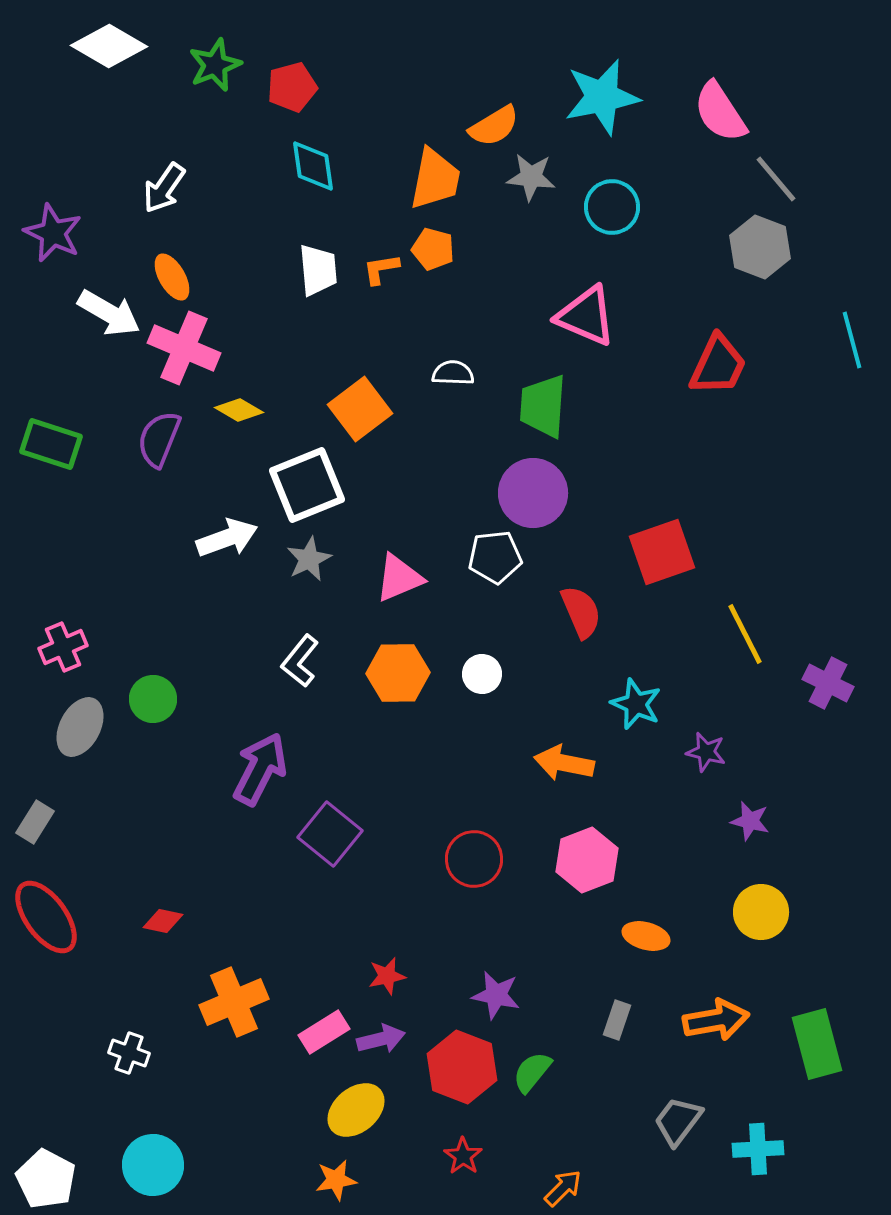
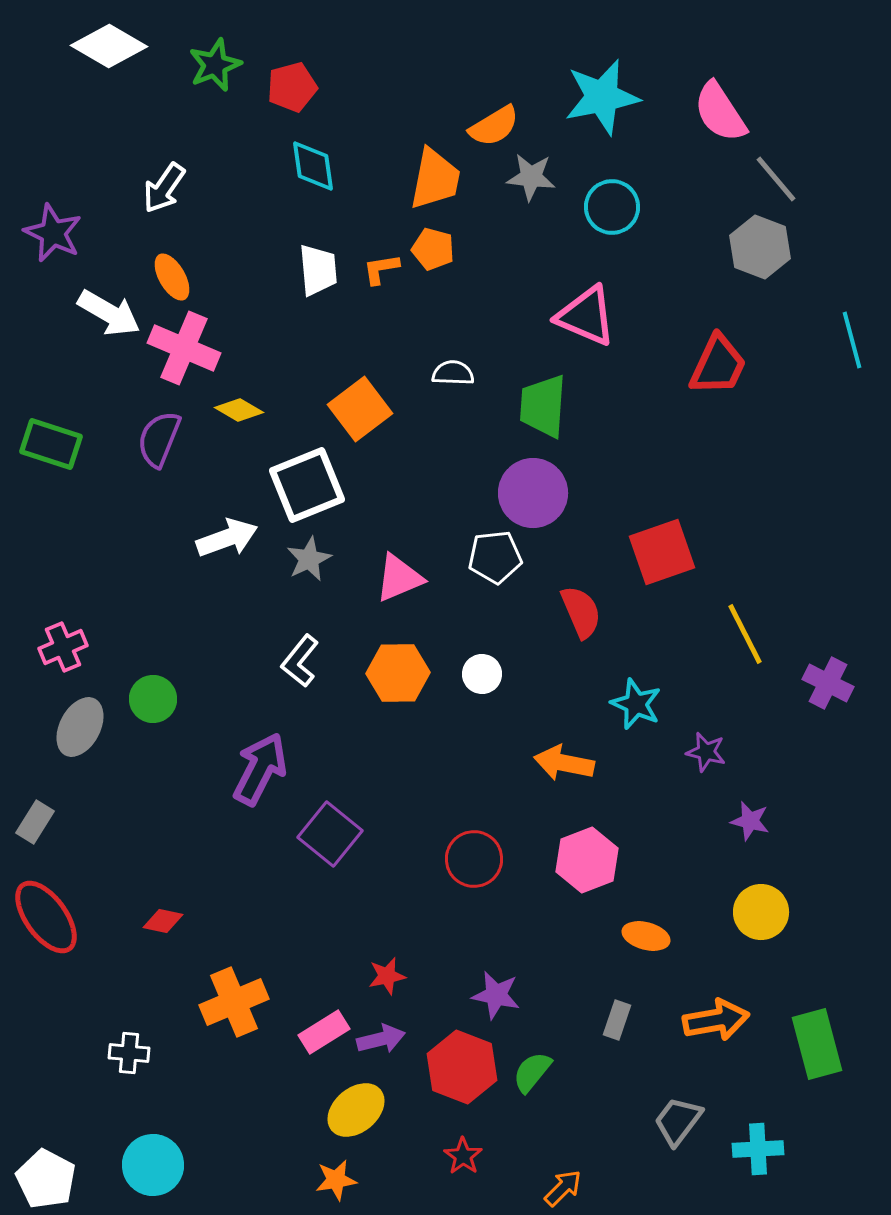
white cross at (129, 1053): rotated 15 degrees counterclockwise
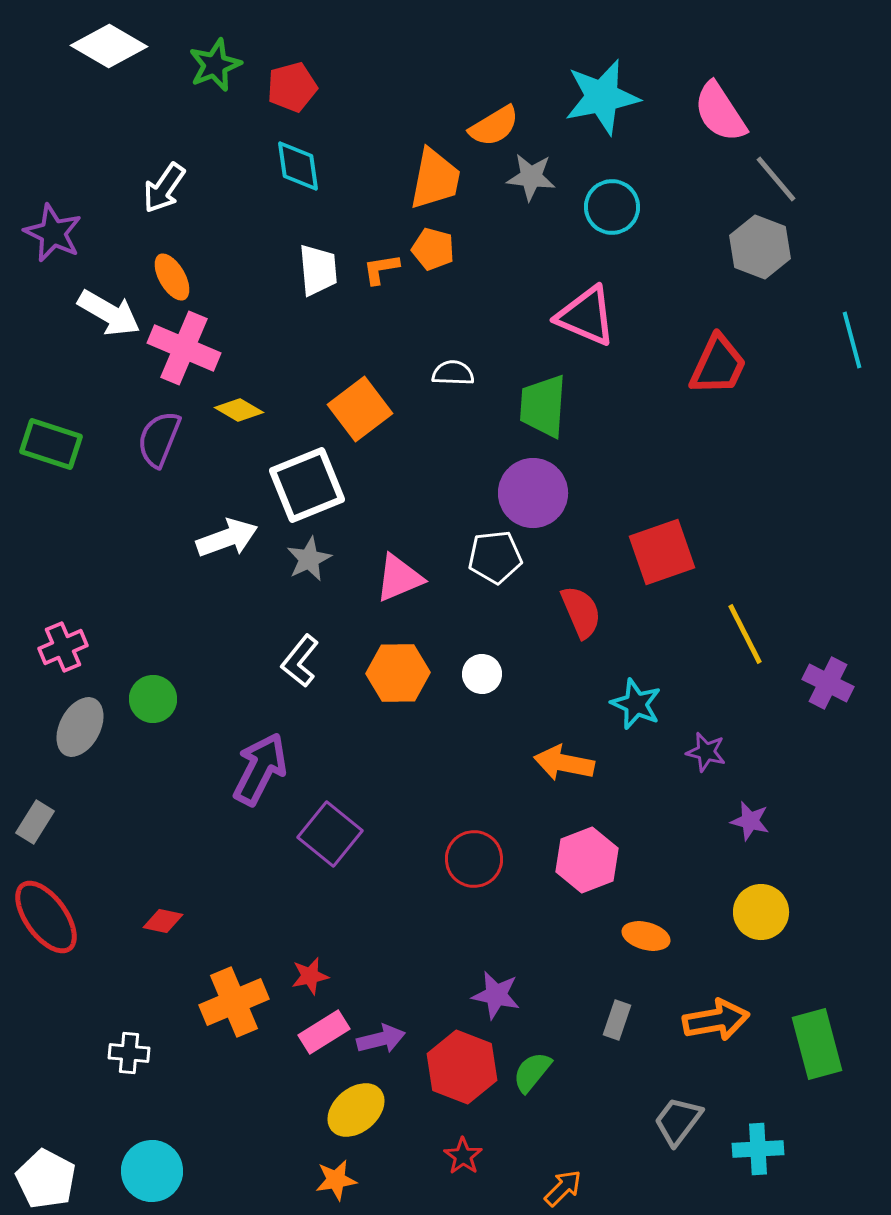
cyan diamond at (313, 166): moved 15 px left
red star at (387, 976): moved 77 px left
cyan circle at (153, 1165): moved 1 px left, 6 px down
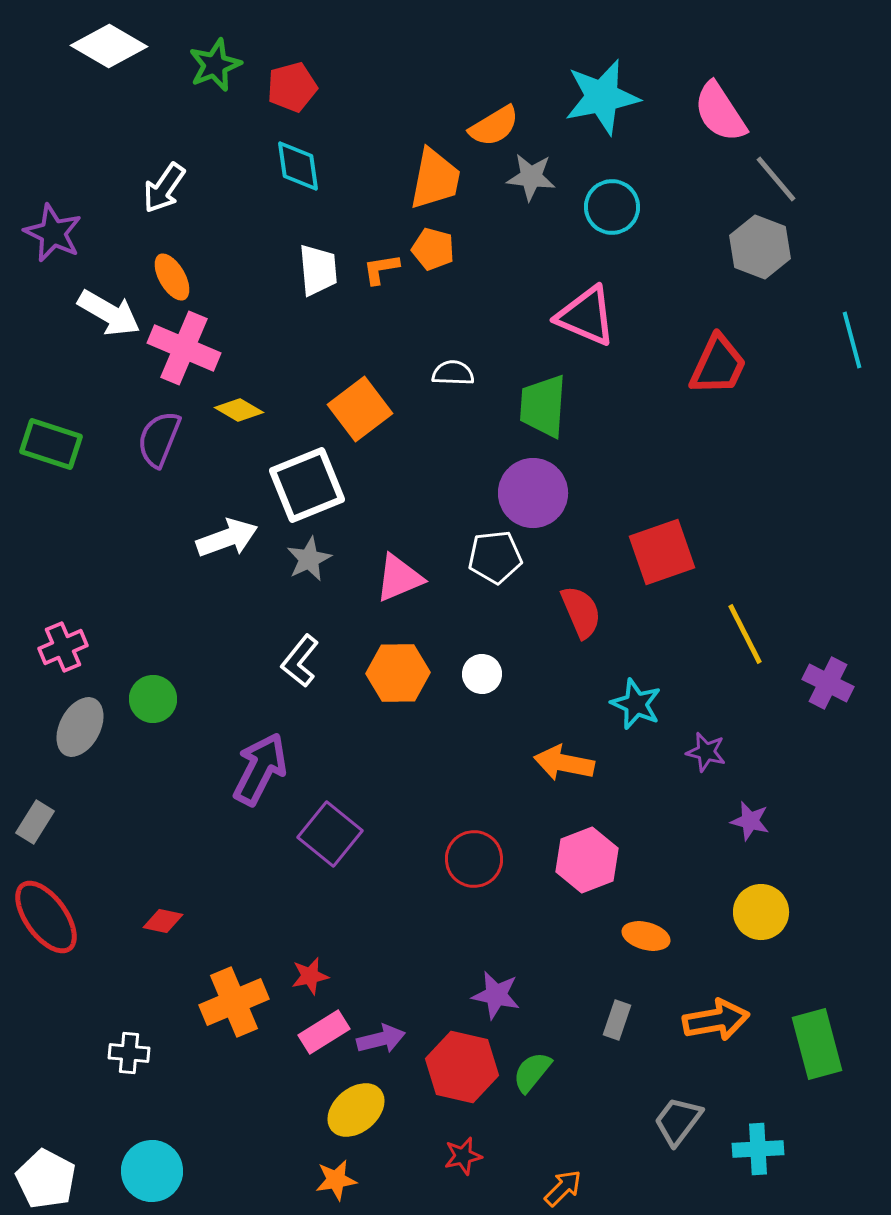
red hexagon at (462, 1067): rotated 8 degrees counterclockwise
red star at (463, 1156): rotated 24 degrees clockwise
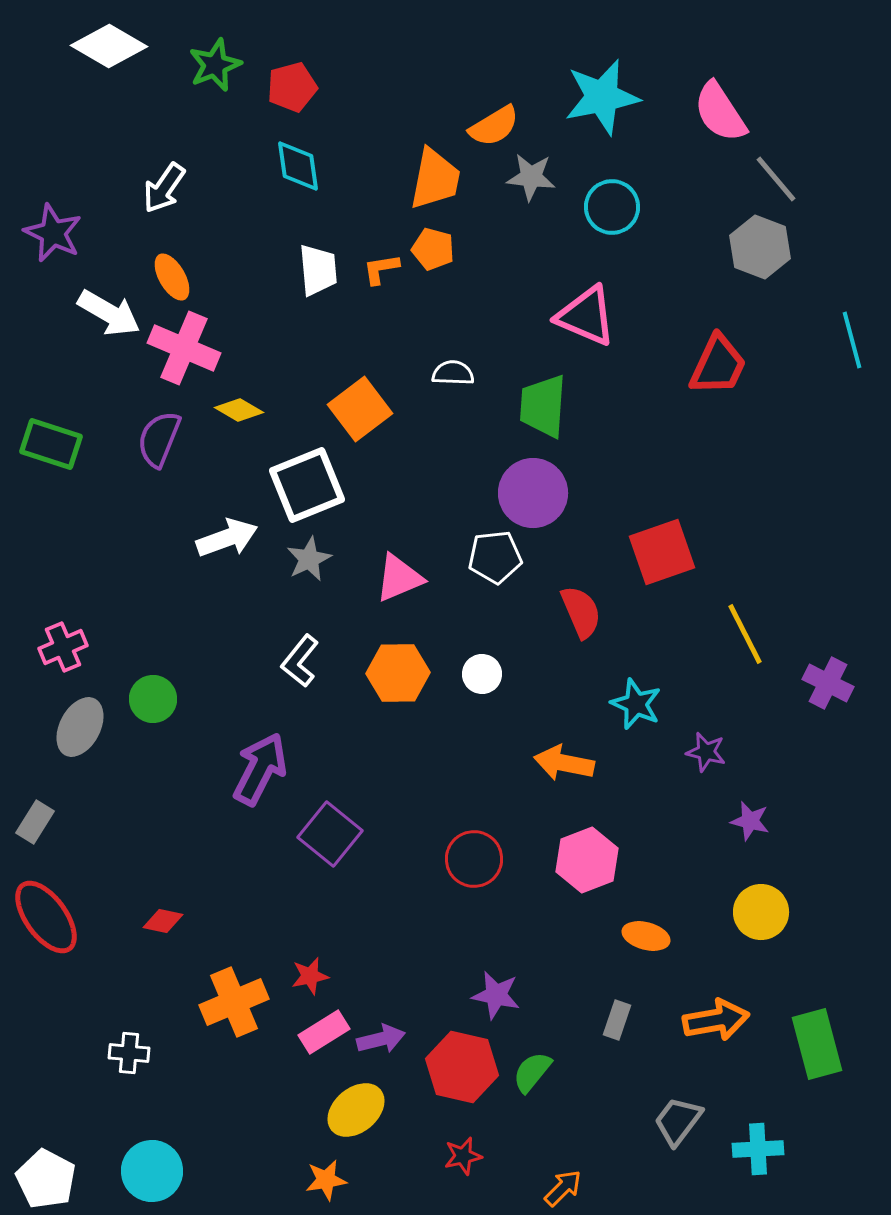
orange star at (336, 1180): moved 10 px left
